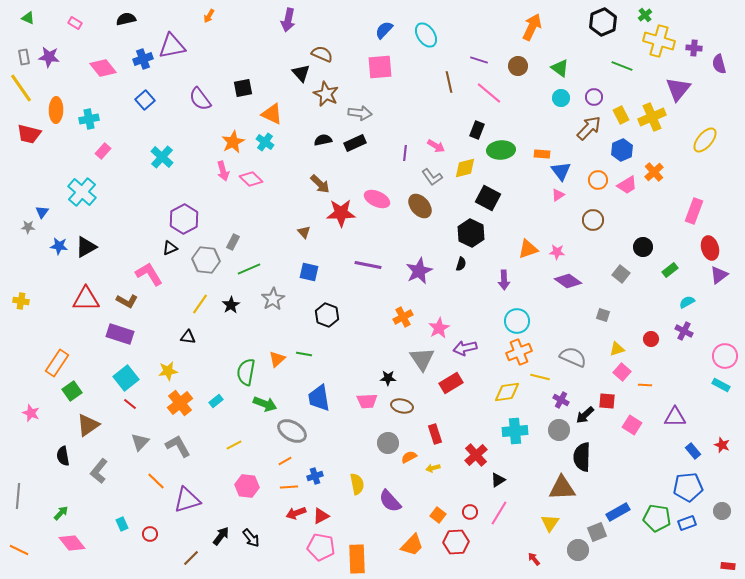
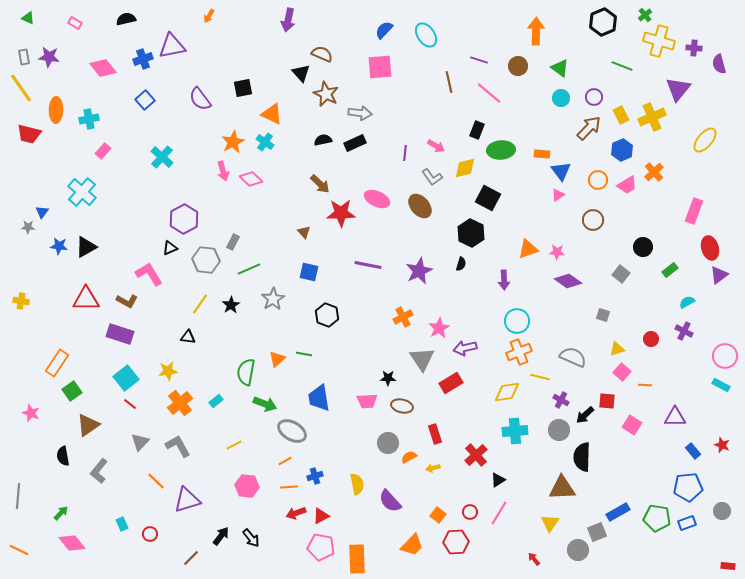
orange arrow at (532, 27): moved 4 px right, 4 px down; rotated 24 degrees counterclockwise
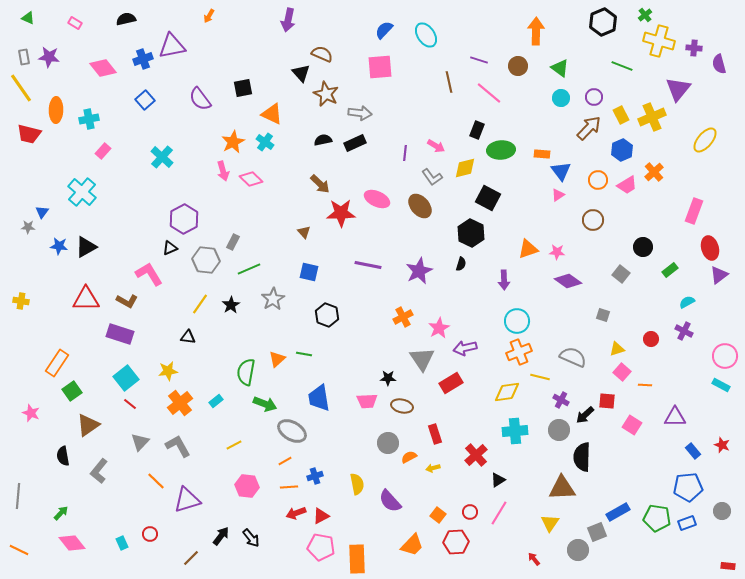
cyan rectangle at (122, 524): moved 19 px down
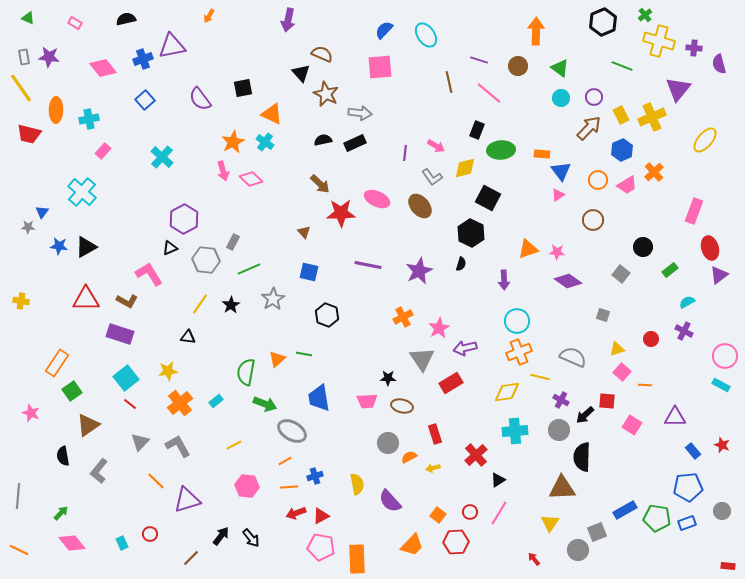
blue rectangle at (618, 512): moved 7 px right, 2 px up
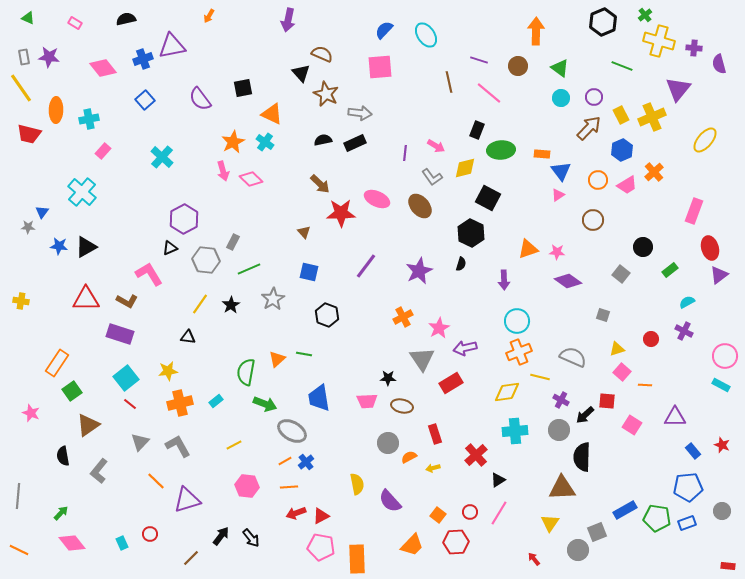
purple line at (368, 265): moved 2 px left, 1 px down; rotated 64 degrees counterclockwise
orange cross at (180, 403): rotated 25 degrees clockwise
blue cross at (315, 476): moved 9 px left, 14 px up; rotated 21 degrees counterclockwise
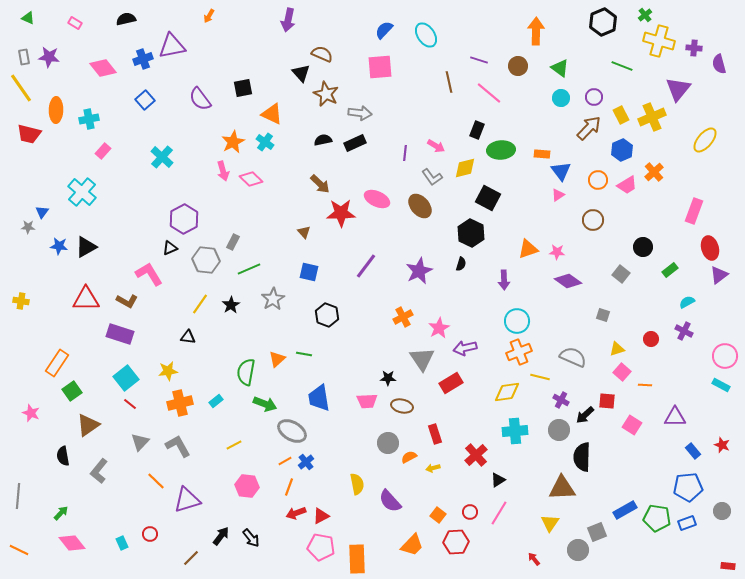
orange line at (289, 487): rotated 66 degrees counterclockwise
